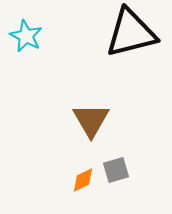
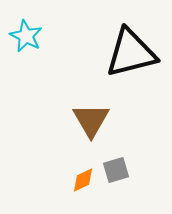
black triangle: moved 20 px down
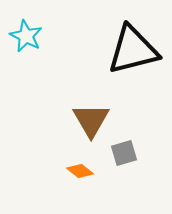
black triangle: moved 2 px right, 3 px up
gray square: moved 8 px right, 17 px up
orange diamond: moved 3 px left, 9 px up; rotated 64 degrees clockwise
